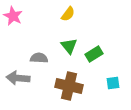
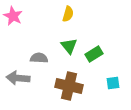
yellow semicircle: rotated 21 degrees counterclockwise
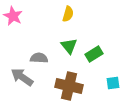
gray arrow: moved 4 px right, 1 px up; rotated 30 degrees clockwise
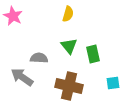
green rectangle: moved 1 px left; rotated 72 degrees counterclockwise
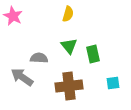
brown cross: rotated 20 degrees counterclockwise
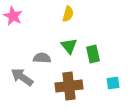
gray semicircle: moved 3 px right
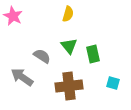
gray semicircle: moved 2 px up; rotated 30 degrees clockwise
cyan square: rotated 24 degrees clockwise
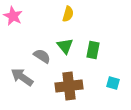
green triangle: moved 4 px left
green rectangle: moved 4 px up; rotated 24 degrees clockwise
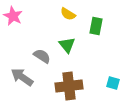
yellow semicircle: rotated 105 degrees clockwise
green triangle: moved 2 px right, 1 px up
green rectangle: moved 3 px right, 24 px up
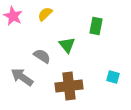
yellow semicircle: moved 23 px left; rotated 105 degrees clockwise
cyan square: moved 6 px up
